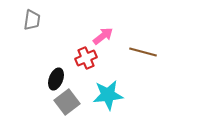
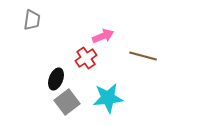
pink arrow: rotated 15 degrees clockwise
brown line: moved 4 px down
red cross: rotated 10 degrees counterclockwise
cyan star: moved 3 px down
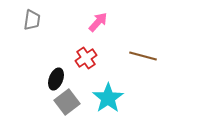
pink arrow: moved 5 px left, 14 px up; rotated 25 degrees counterclockwise
cyan star: rotated 28 degrees counterclockwise
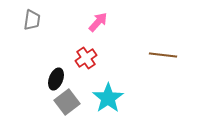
brown line: moved 20 px right, 1 px up; rotated 8 degrees counterclockwise
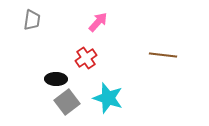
black ellipse: rotated 70 degrees clockwise
cyan star: rotated 20 degrees counterclockwise
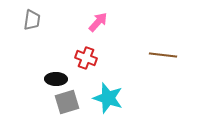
red cross: rotated 35 degrees counterclockwise
gray square: rotated 20 degrees clockwise
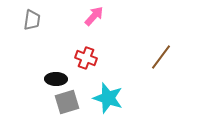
pink arrow: moved 4 px left, 6 px up
brown line: moved 2 px left, 2 px down; rotated 60 degrees counterclockwise
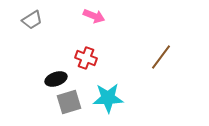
pink arrow: rotated 70 degrees clockwise
gray trapezoid: rotated 50 degrees clockwise
black ellipse: rotated 20 degrees counterclockwise
cyan star: rotated 20 degrees counterclockwise
gray square: moved 2 px right
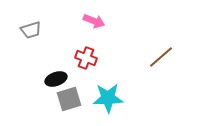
pink arrow: moved 5 px down
gray trapezoid: moved 1 px left, 10 px down; rotated 15 degrees clockwise
brown line: rotated 12 degrees clockwise
gray square: moved 3 px up
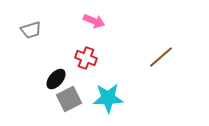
black ellipse: rotated 30 degrees counterclockwise
gray square: rotated 10 degrees counterclockwise
